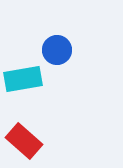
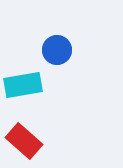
cyan rectangle: moved 6 px down
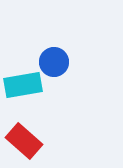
blue circle: moved 3 px left, 12 px down
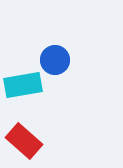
blue circle: moved 1 px right, 2 px up
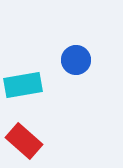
blue circle: moved 21 px right
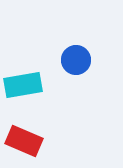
red rectangle: rotated 18 degrees counterclockwise
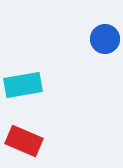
blue circle: moved 29 px right, 21 px up
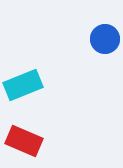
cyan rectangle: rotated 12 degrees counterclockwise
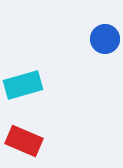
cyan rectangle: rotated 6 degrees clockwise
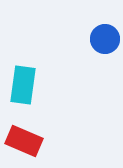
cyan rectangle: rotated 66 degrees counterclockwise
